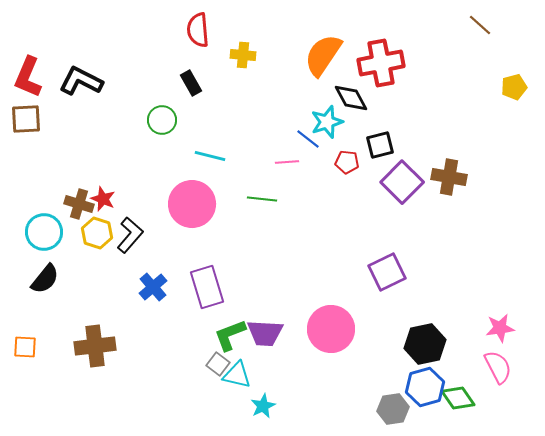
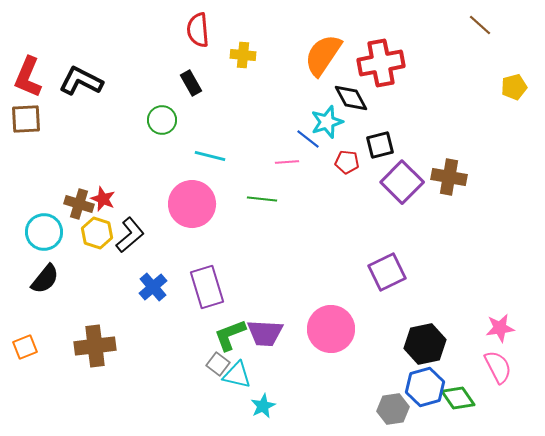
black L-shape at (130, 235): rotated 9 degrees clockwise
orange square at (25, 347): rotated 25 degrees counterclockwise
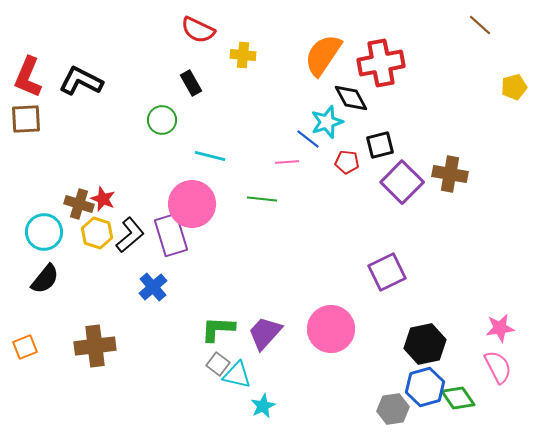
red semicircle at (198, 30): rotated 60 degrees counterclockwise
brown cross at (449, 177): moved 1 px right, 3 px up
purple rectangle at (207, 287): moved 36 px left, 52 px up
purple trapezoid at (265, 333): rotated 129 degrees clockwise
green L-shape at (230, 335): moved 12 px left, 6 px up; rotated 24 degrees clockwise
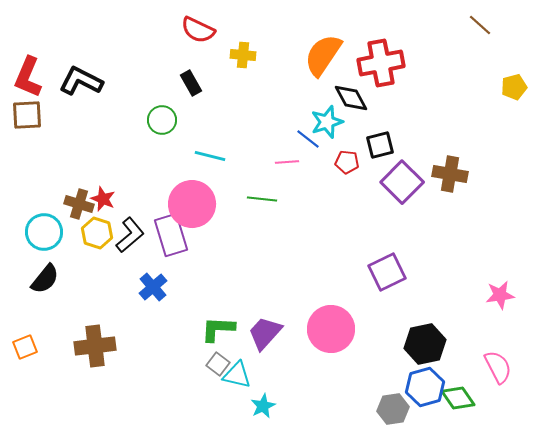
brown square at (26, 119): moved 1 px right, 4 px up
pink star at (500, 328): moved 33 px up
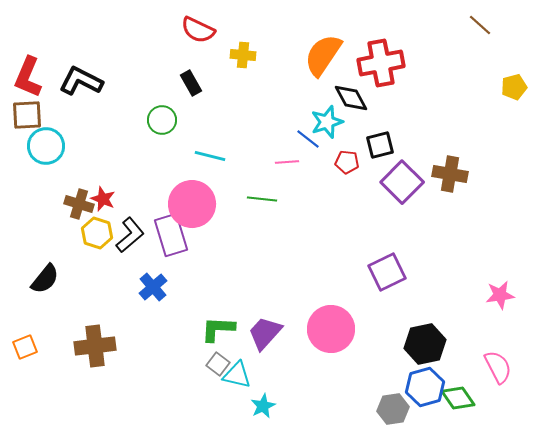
cyan circle at (44, 232): moved 2 px right, 86 px up
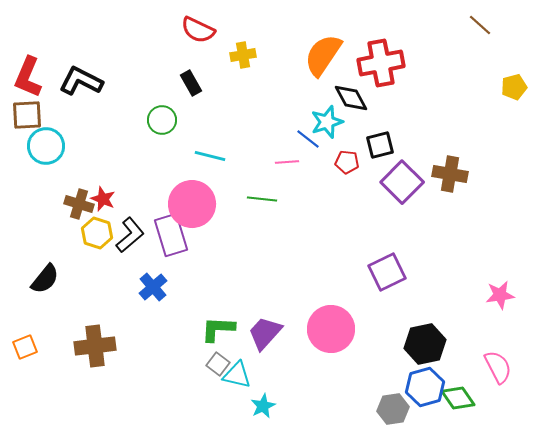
yellow cross at (243, 55): rotated 15 degrees counterclockwise
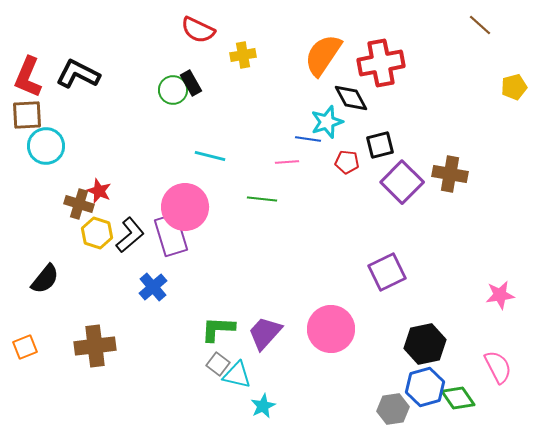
black L-shape at (81, 81): moved 3 px left, 7 px up
green circle at (162, 120): moved 11 px right, 30 px up
blue line at (308, 139): rotated 30 degrees counterclockwise
red star at (103, 199): moved 4 px left, 8 px up
pink circle at (192, 204): moved 7 px left, 3 px down
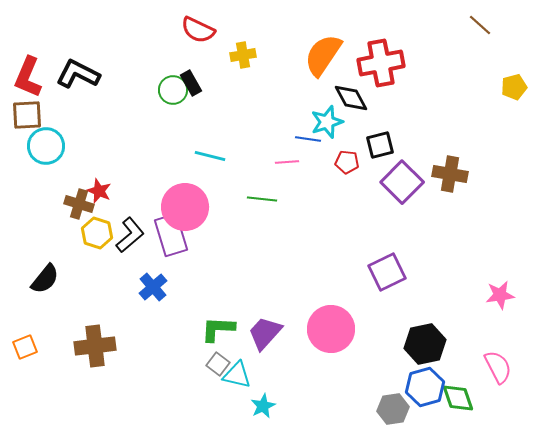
green diamond at (458, 398): rotated 16 degrees clockwise
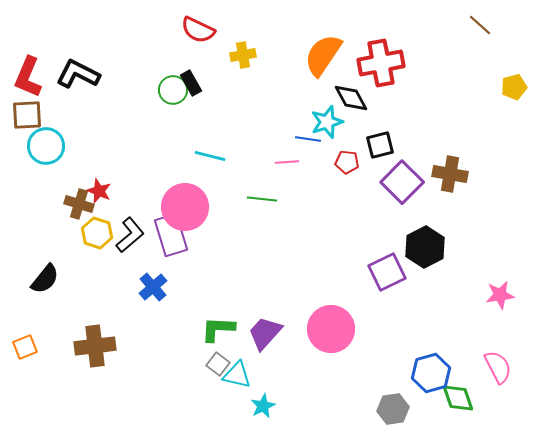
black hexagon at (425, 344): moved 97 px up; rotated 15 degrees counterclockwise
blue hexagon at (425, 387): moved 6 px right, 14 px up
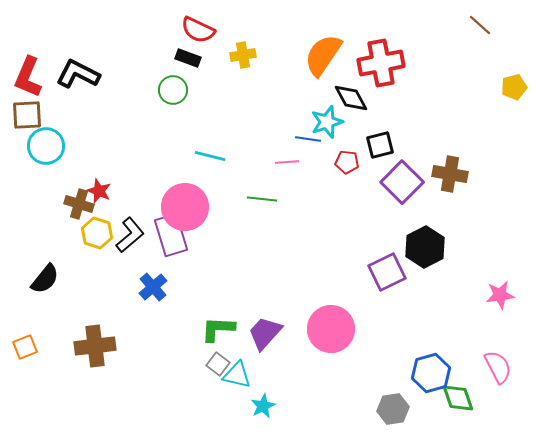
black rectangle at (191, 83): moved 3 px left, 25 px up; rotated 40 degrees counterclockwise
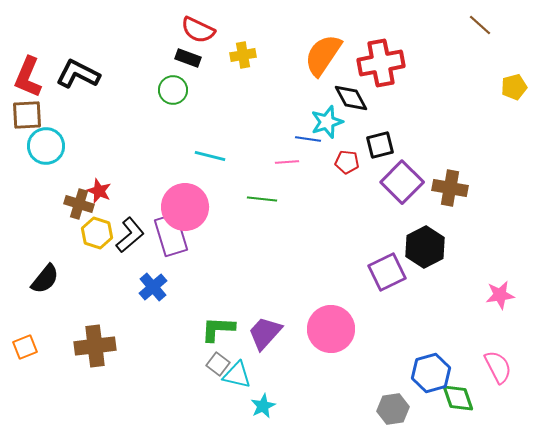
brown cross at (450, 174): moved 14 px down
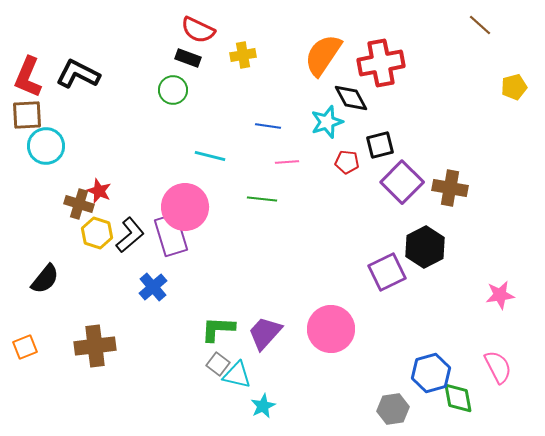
blue line at (308, 139): moved 40 px left, 13 px up
green diamond at (458, 398): rotated 8 degrees clockwise
